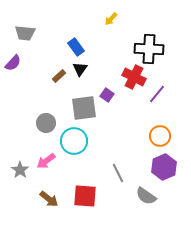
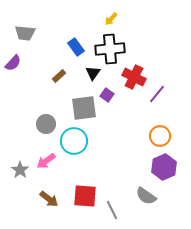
black cross: moved 39 px left; rotated 8 degrees counterclockwise
black triangle: moved 13 px right, 4 px down
gray circle: moved 1 px down
gray line: moved 6 px left, 37 px down
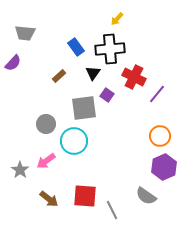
yellow arrow: moved 6 px right
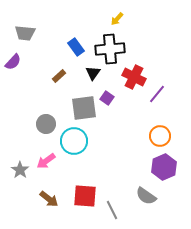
purple semicircle: moved 1 px up
purple square: moved 3 px down
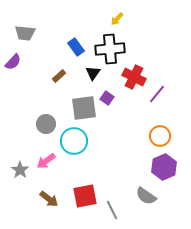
red square: rotated 15 degrees counterclockwise
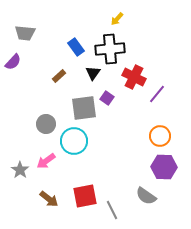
purple hexagon: rotated 25 degrees clockwise
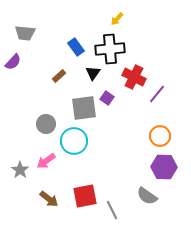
gray semicircle: moved 1 px right
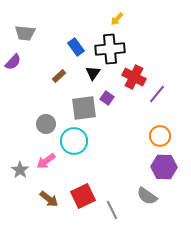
red square: moved 2 px left; rotated 15 degrees counterclockwise
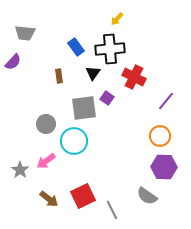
brown rectangle: rotated 56 degrees counterclockwise
purple line: moved 9 px right, 7 px down
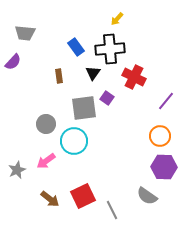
gray star: moved 3 px left; rotated 12 degrees clockwise
brown arrow: moved 1 px right
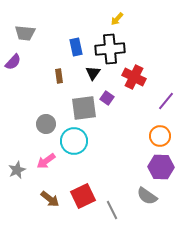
blue rectangle: rotated 24 degrees clockwise
purple hexagon: moved 3 px left
